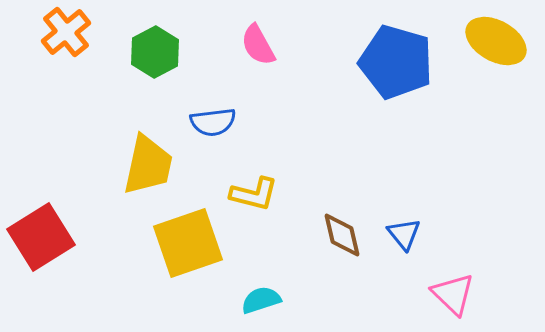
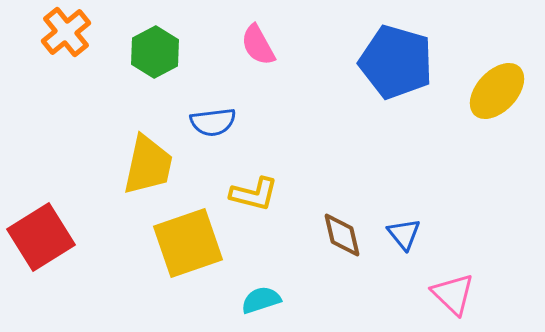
yellow ellipse: moved 1 px right, 50 px down; rotated 76 degrees counterclockwise
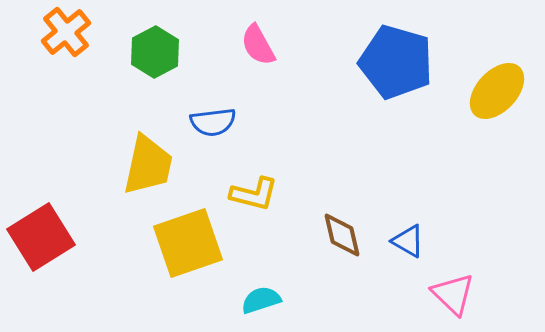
blue triangle: moved 4 px right, 7 px down; rotated 21 degrees counterclockwise
